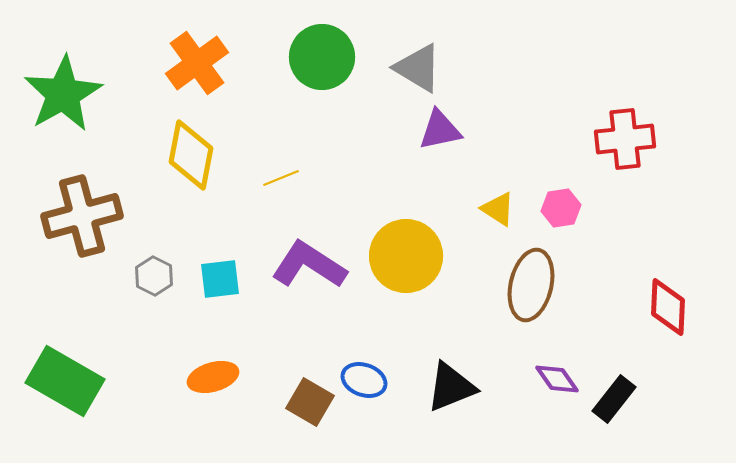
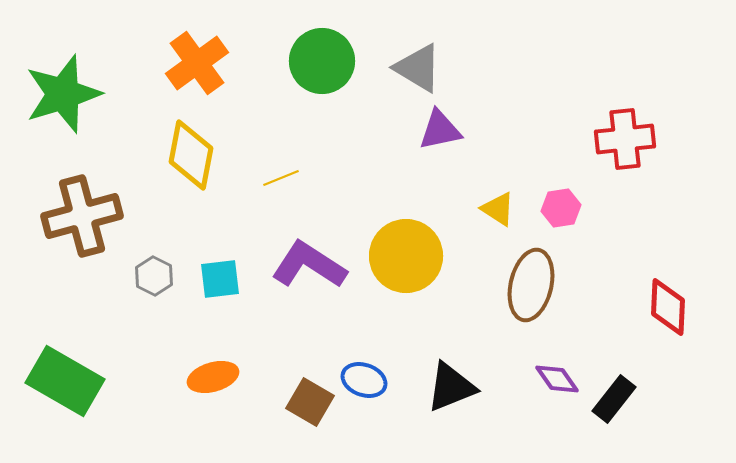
green circle: moved 4 px down
green star: rotated 12 degrees clockwise
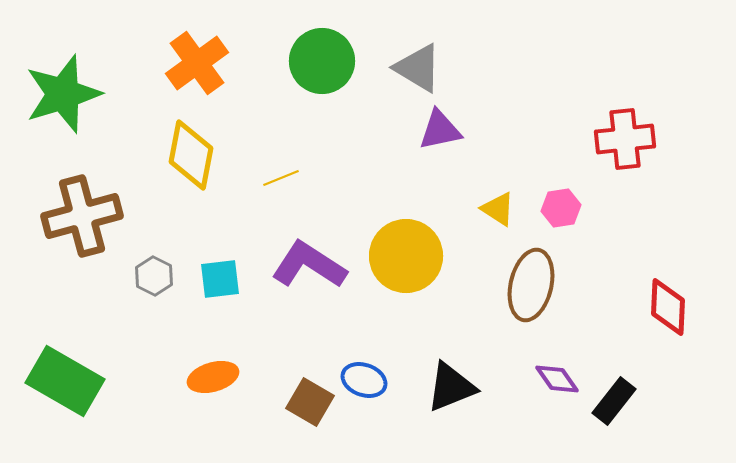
black rectangle: moved 2 px down
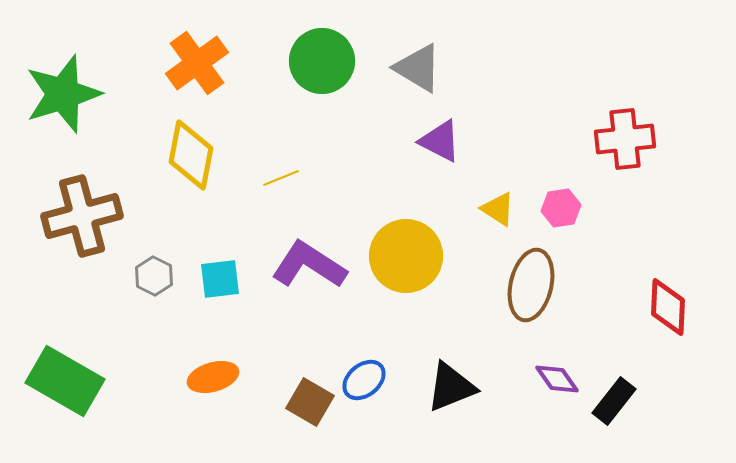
purple triangle: moved 11 px down; rotated 39 degrees clockwise
blue ellipse: rotated 60 degrees counterclockwise
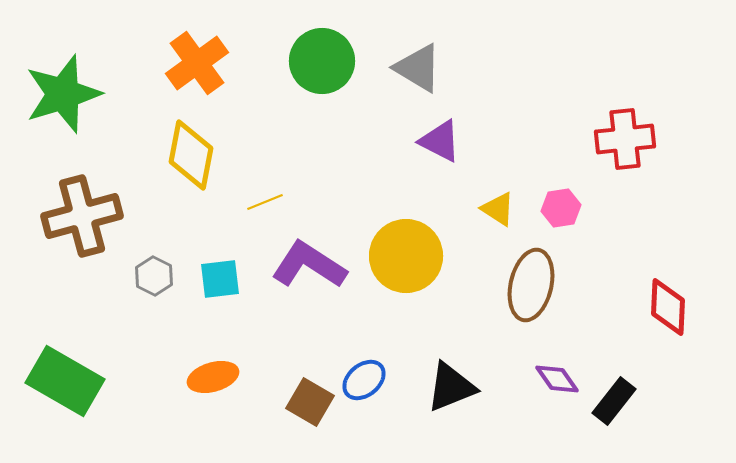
yellow line: moved 16 px left, 24 px down
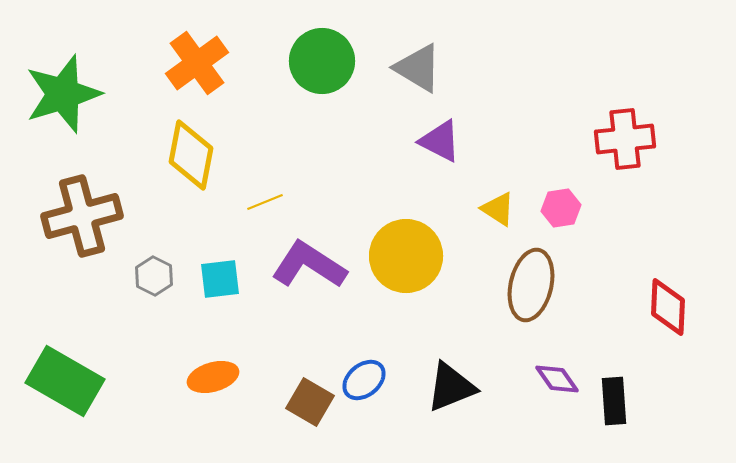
black rectangle: rotated 42 degrees counterclockwise
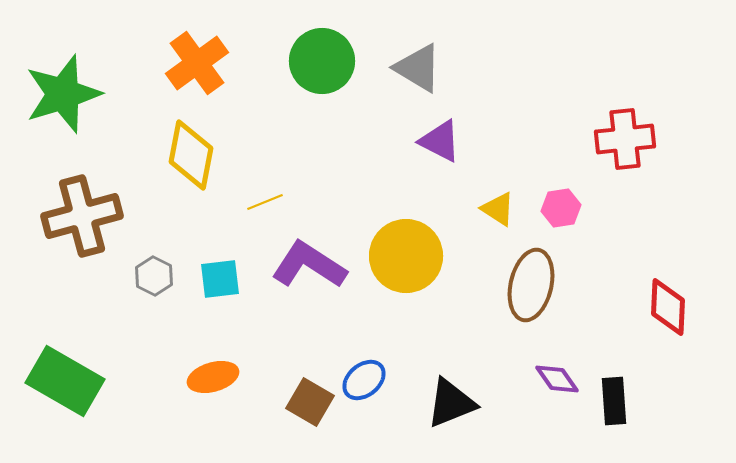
black triangle: moved 16 px down
